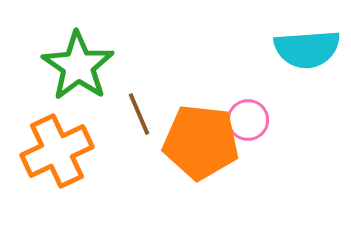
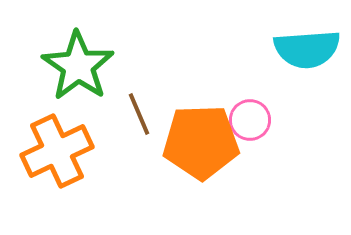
pink circle: moved 2 px right
orange pentagon: rotated 8 degrees counterclockwise
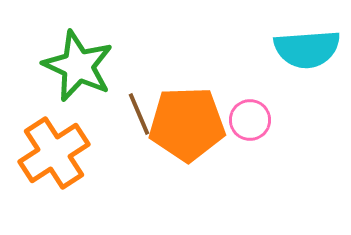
green star: rotated 10 degrees counterclockwise
orange pentagon: moved 14 px left, 18 px up
orange cross: moved 3 px left, 2 px down; rotated 8 degrees counterclockwise
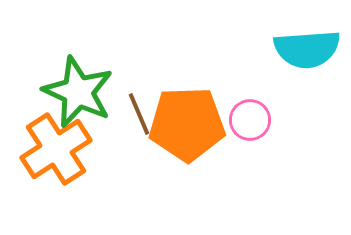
green star: moved 26 px down
orange cross: moved 2 px right, 4 px up
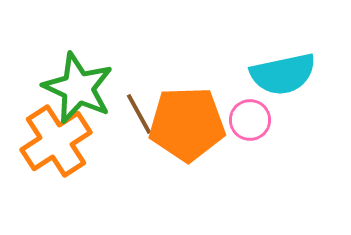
cyan semicircle: moved 24 px left, 25 px down; rotated 8 degrees counterclockwise
green star: moved 4 px up
brown line: rotated 6 degrees counterclockwise
orange cross: moved 8 px up
